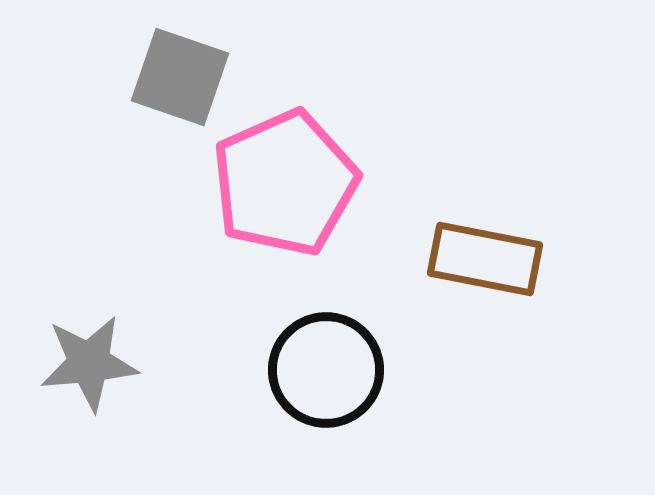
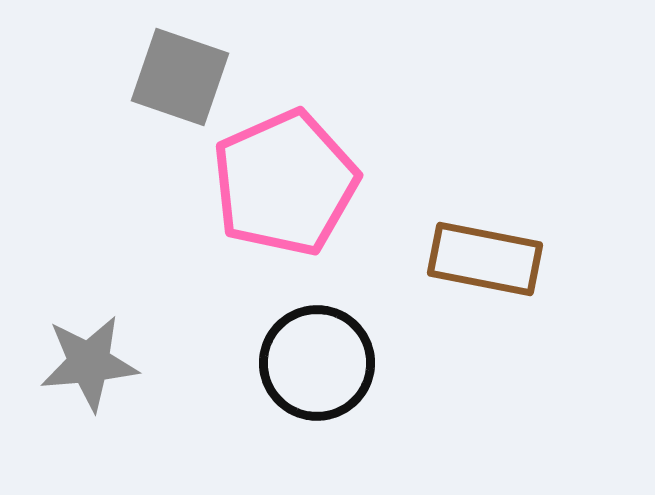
black circle: moved 9 px left, 7 px up
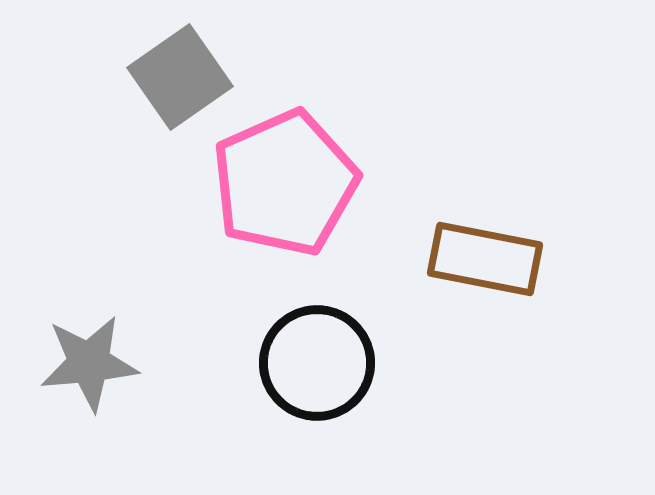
gray square: rotated 36 degrees clockwise
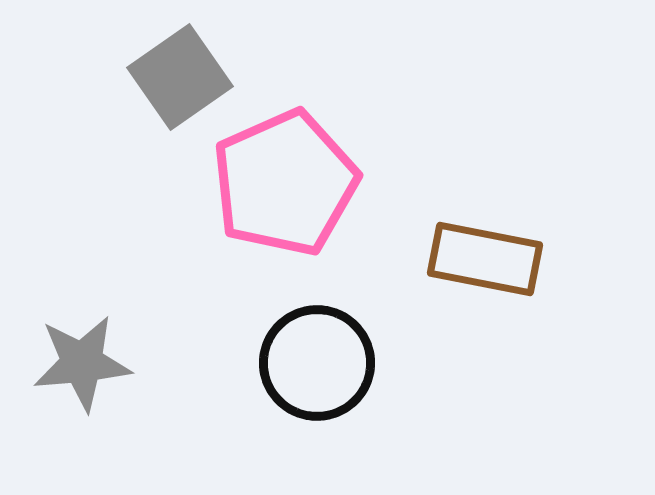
gray star: moved 7 px left
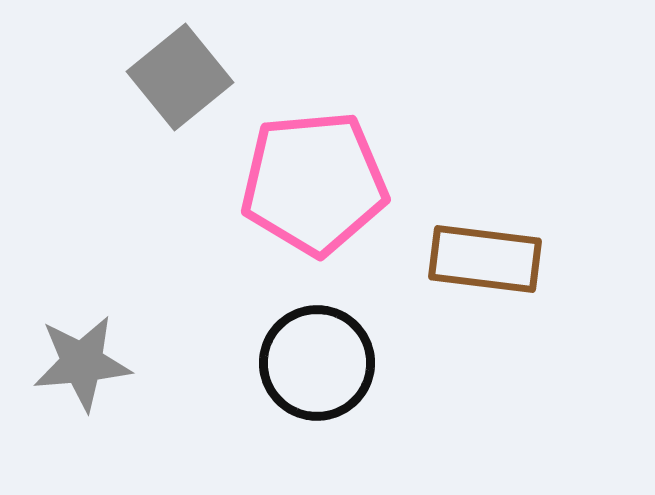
gray square: rotated 4 degrees counterclockwise
pink pentagon: moved 29 px right; rotated 19 degrees clockwise
brown rectangle: rotated 4 degrees counterclockwise
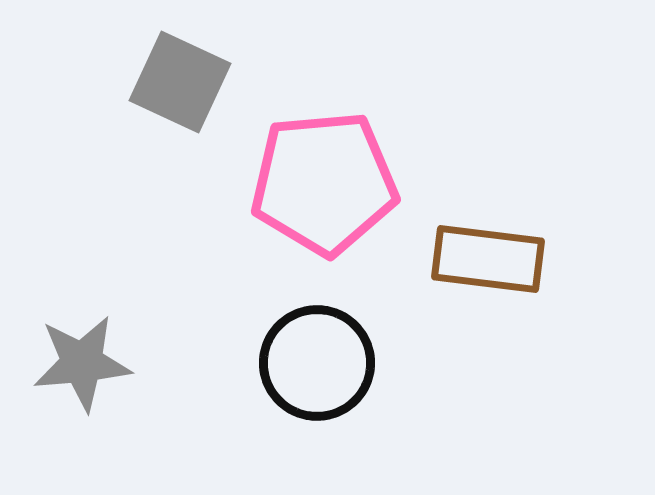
gray square: moved 5 px down; rotated 26 degrees counterclockwise
pink pentagon: moved 10 px right
brown rectangle: moved 3 px right
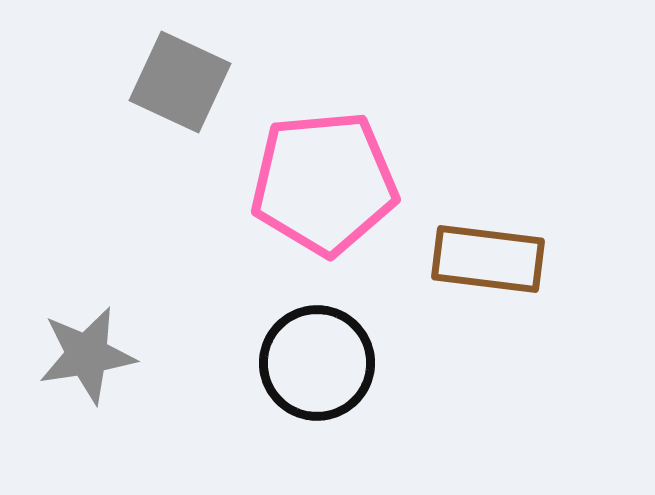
gray star: moved 5 px right, 8 px up; rotated 4 degrees counterclockwise
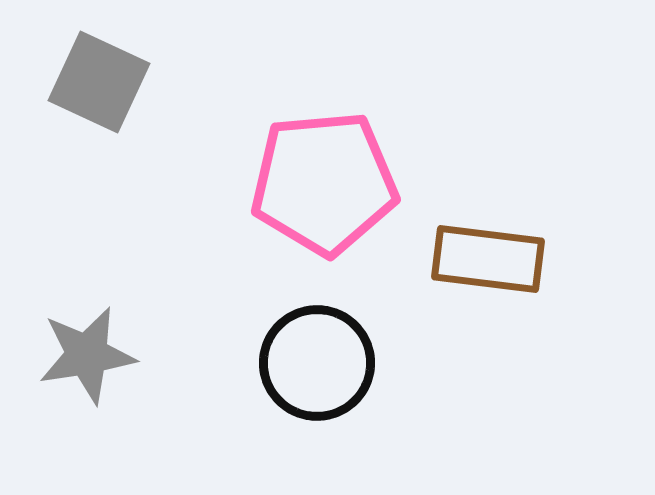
gray square: moved 81 px left
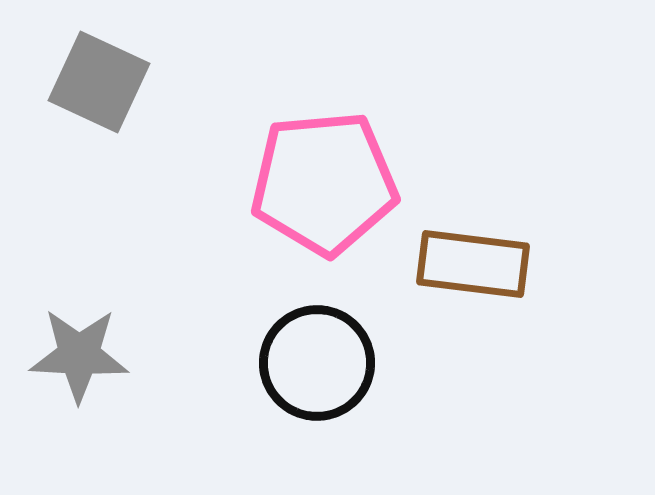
brown rectangle: moved 15 px left, 5 px down
gray star: moved 8 px left; rotated 12 degrees clockwise
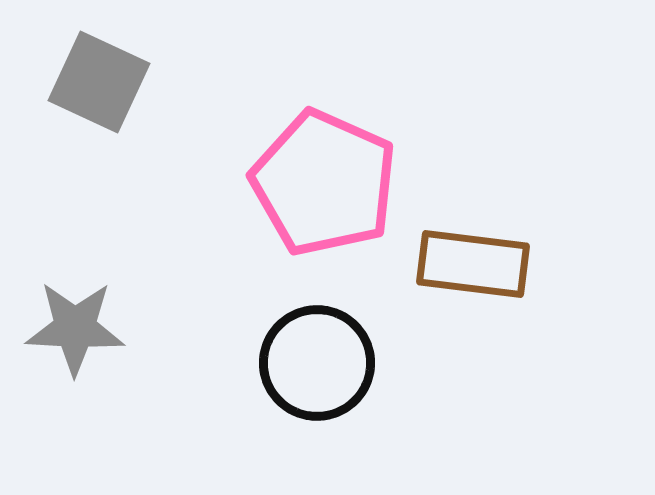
pink pentagon: rotated 29 degrees clockwise
gray star: moved 4 px left, 27 px up
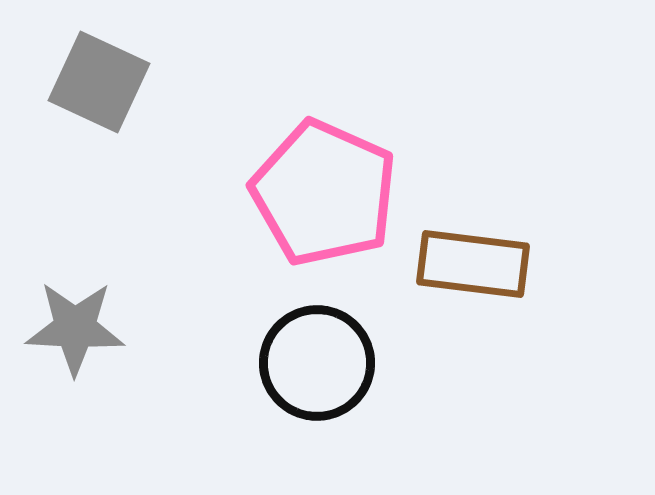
pink pentagon: moved 10 px down
